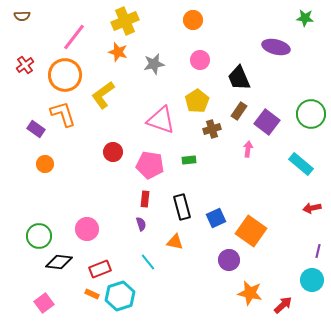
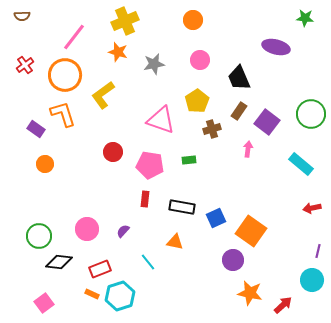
black rectangle at (182, 207): rotated 65 degrees counterclockwise
purple semicircle at (141, 224): moved 18 px left, 7 px down; rotated 120 degrees counterclockwise
purple circle at (229, 260): moved 4 px right
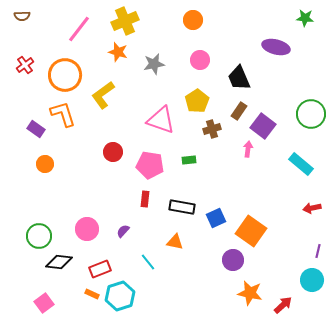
pink line at (74, 37): moved 5 px right, 8 px up
purple square at (267, 122): moved 4 px left, 4 px down
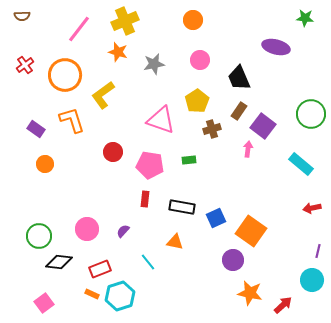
orange L-shape at (63, 114): moved 9 px right, 6 px down
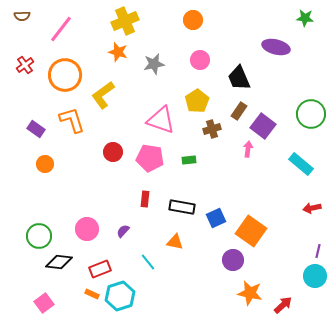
pink line at (79, 29): moved 18 px left
pink pentagon at (150, 165): moved 7 px up
cyan circle at (312, 280): moved 3 px right, 4 px up
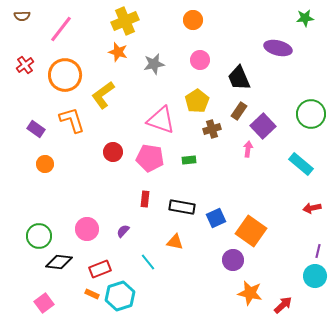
green star at (305, 18): rotated 12 degrees counterclockwise
purple ellipse at (276, 47): moved 2 px right, 1 px down
purple square at (263, 126): rotated 10 degrees clockwise
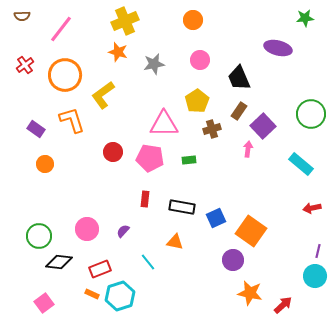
pink triangle at (161, 120): moved 3 px right, 4 px down; rotated 20 degrees counterclockwise
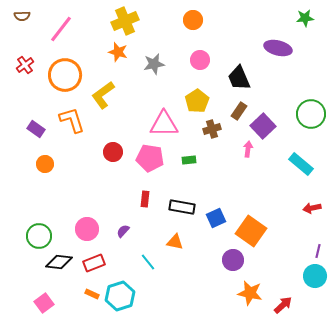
red rectangle at (100, 269): moved 6 px left, 6 px up
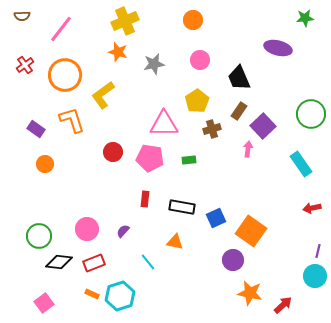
cyan rectangle at (301, 164): rotated 15 degrees clockwise
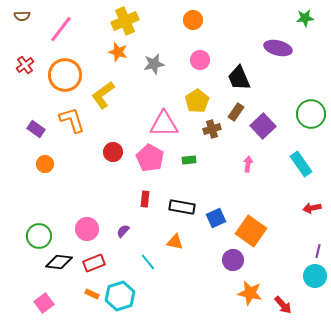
brown rectangle at (239, 111): moved 3 px left, 1 px down
pink arrow at (248, 149): moved 15 px down
pink pentagon at (150, 158): rotated 20 degrees clockwise
red arrow at (283, 305): rotated 90 degrees clockwise
